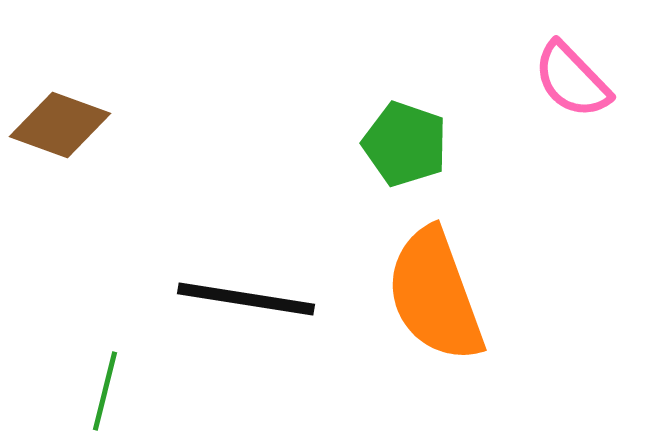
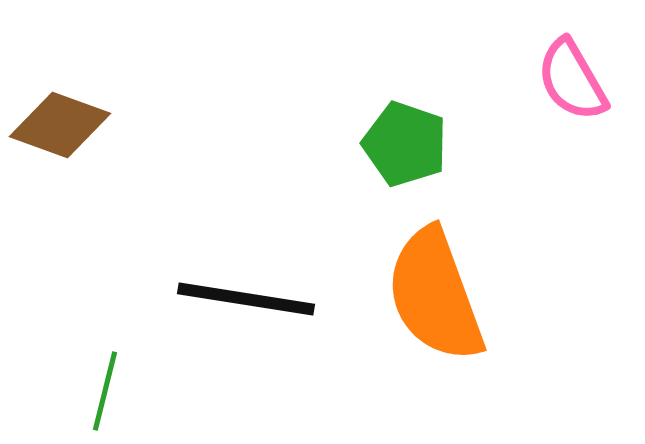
pink semicircle: rotated 14 degrees clockwise
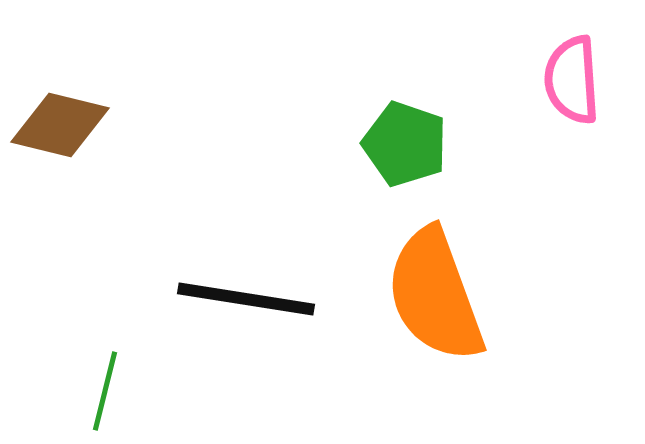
pink semicircle: rotated 26 degrees clockwise
brown diamond: rotated 6 degrees counterclockwise
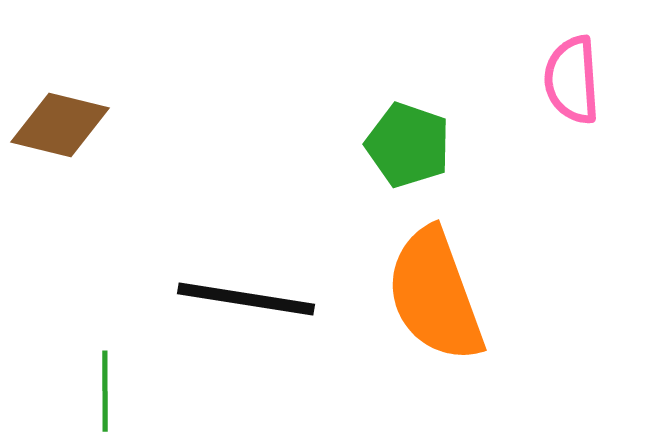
green pentagon: moved 3 px right, 1 px down
green line: rotated 14 degrees counterclockwise
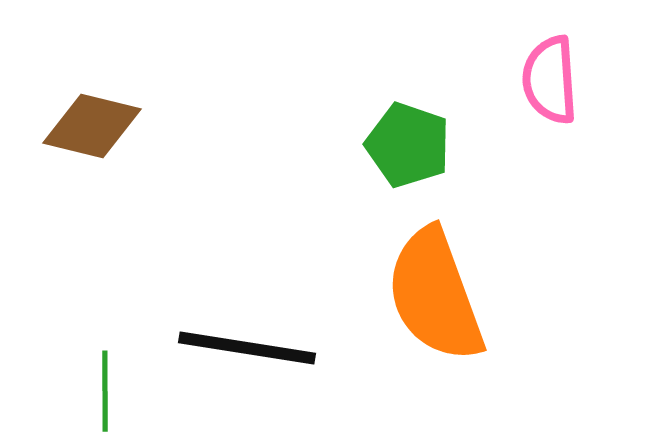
pink semicircle: moved 22 px left
brown diamond: moved 32 px right, 1 px down
black line: moved 1 px right, 49 px down
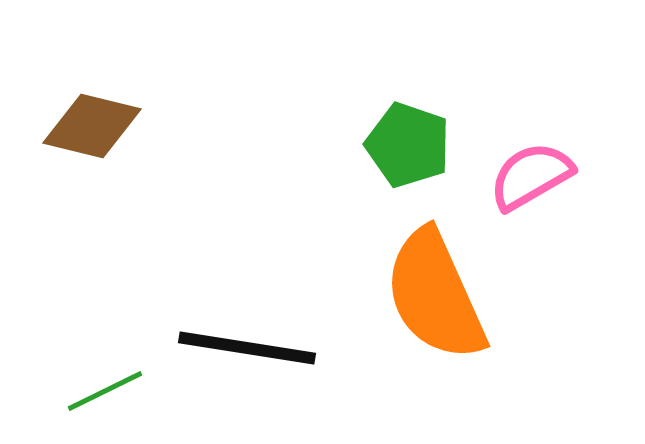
pink semicircle: moved 19 px left, 96 px down; rotated 64 degrees clockwise
orange semicircle: rotated 4 degrees counterclockwise
green line: rotated 64 degrees clockwise
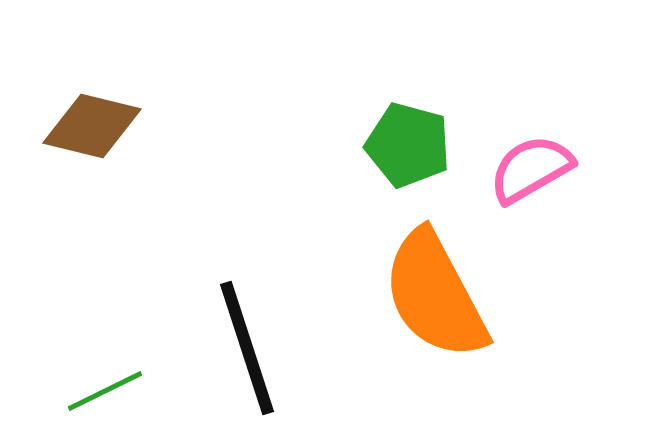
green pentagon: rotated 4 degrees counterclockwise
pink semicircle: moved 7 px up
orange semicircle: rotated 4 degrees counterclockwise
black line: rotated 63 degrees clockwise
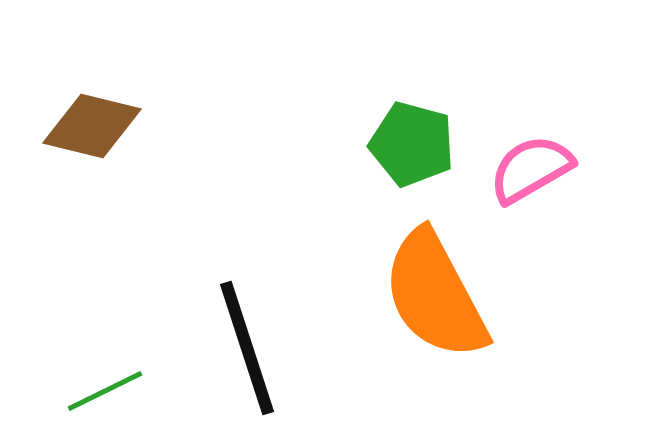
green pentagon: moved 4 px right, 1 px up
